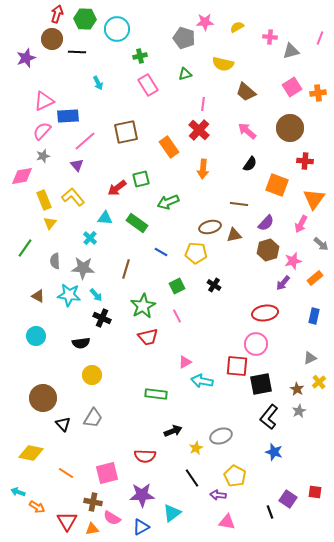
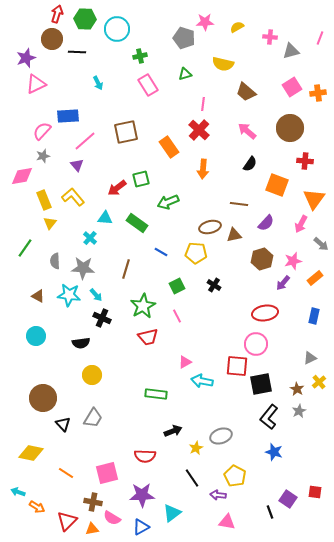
pink triangle at (44, 101): moved 8 px left, 17 px up
brown hexagon at (268, 250): moved 6 px left, 9 px down
red triangle at (67, 521): rotated 15 degrees clockwise
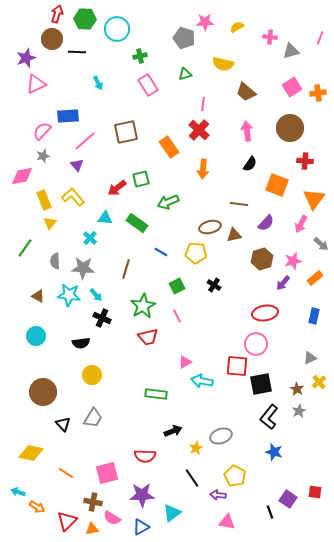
pink arrow at (247, 131): rotated 42 degrees clockwise
brown circle at (43, 398): moved 6 px up
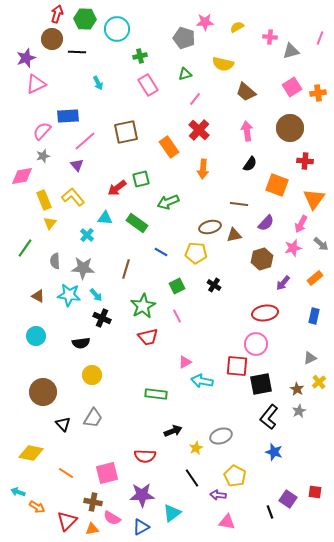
pink line at (203, 104): moved 8 px left, 5 px up; rotated 32 degrees clockwise
cyan cross at (90, 238): moved 3 px left, 3 px up
pink star at (293, 261): moved 13 px up
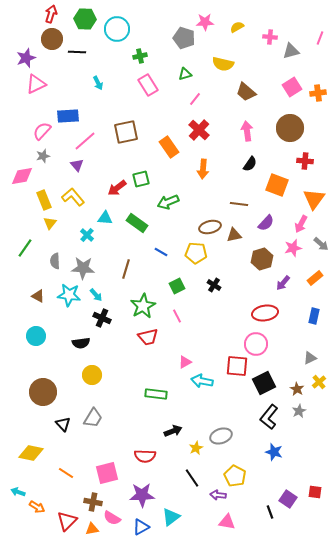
red arrow at (57, 14): moved 6 px left
black square at (261, 384): moved 3 px right, 1 px up; rotated 15 degrees counterclockwise
cyan triangle at (172, 513): moved 1 px left, 4 px down
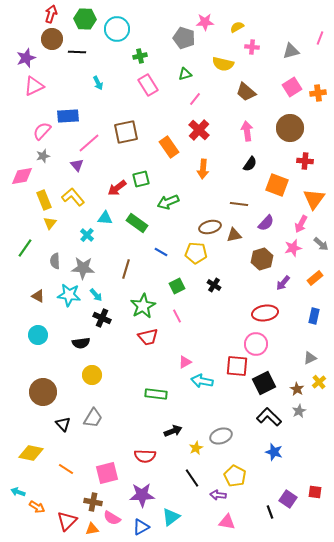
pink cross at (270, 37): moved 18 px left, 10 px down
pink triangle at (36, 84): moved 2 px left, 2 px down
pink line at (85, 141): moved 4 px right, 2 px down
cyan circle at (36, 336): moved 2 px right, 1 px up
black L-shape at (269, 417): rotated 95 degrees clockwise
orange line at (66, 473): moved 4 px up
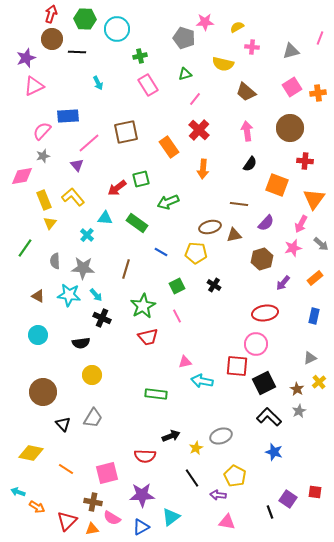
pink triangle at (185, 362): rotated 16 degrees clockwise
black arrow at (173, 431): moved 2 px left, 5 px down
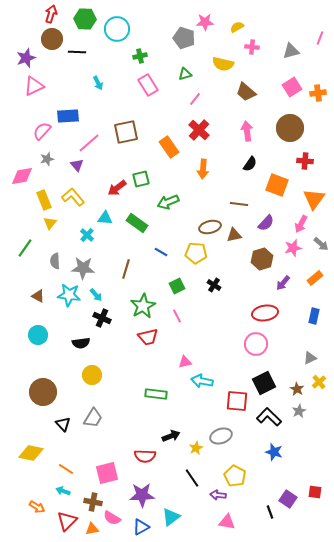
gray star at (43, 156): moved 4 px right, 3 px down
red square at (237, 366): moved 35 px down
cyan arrow at (18, 492): moved 45 px right, 1 px up
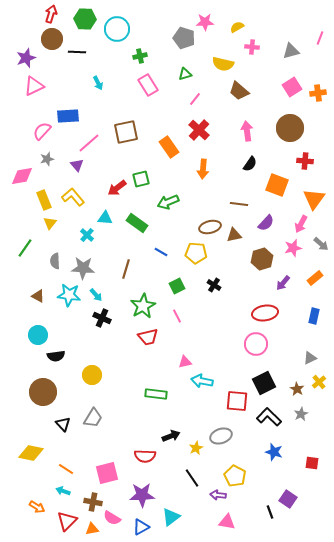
brown trapezoid at (246, 92): moved 7 px left, 1 px up
black semicircle at (81, 343): moved 25 px left, 13 px down
gray star at (299, 411): moved 2 px right, 3 px down
red square at (315, 492): moved 3 px left, 29 px up
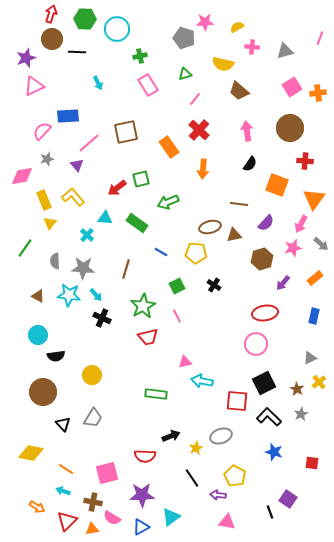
gray triangle at (291, 51): moved 6 px left
